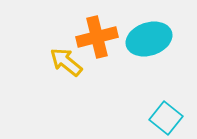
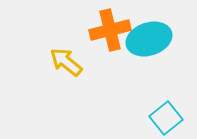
orange cross: moved 13 px right, 7 px up
cyan square: rotated 12 degrees clockwise
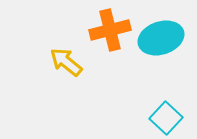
cyan ellipse: moved 12 px right, 1 px up
cyan square: rotated 8 degrees counterclockwise
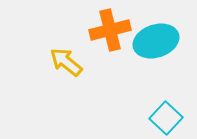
cyan ellipse: moved 5 px left, 3 px down
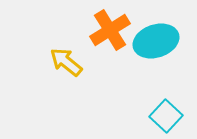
orange cross: rotated 18 degrees counterclockwise
cyan square: moved 2 px up
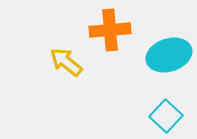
orange cross: rotated 27 degrees clockwise
cyan ellipse: moved 13 px right, 14 px down
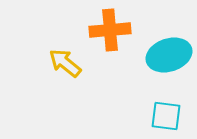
yellow arrow: moved 1 px left, 1 px down
cyan square: rotated 36 degrees counterclockwise
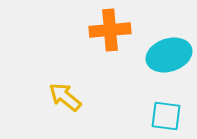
yellow arrow: moved 34 px down
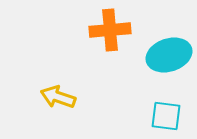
yellow arrow: moved 7 px left; rotated 20 degrees counterclockwise
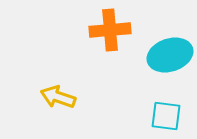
cyan ellipse: moved 1 px right
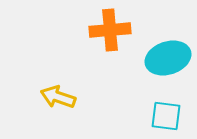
cyan ellipse: moved 2 px left, 3 px down
